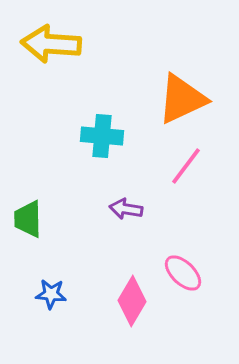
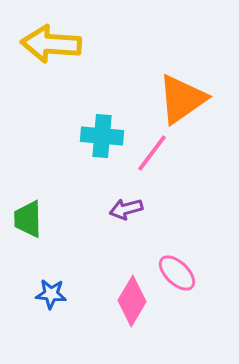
orange triangle: rotated 10 degrees counterclockwise
pink line: moved 34 px left, 13 px up
purple arrow: rotated 24 degrees counterclockwise
pink ellipse: moved 6 px left
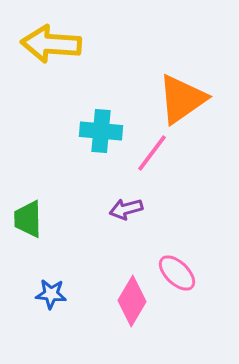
cyan cross: moved 1 px left, 5 px up
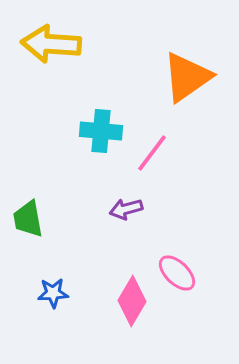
orange triangle: moved 5 px right, 22 px up
green trapezoid: rotated 9 degrees counterclockwise
blue star: moved 2 px right, 1 px up; rotated 8 degrees counterclockwise
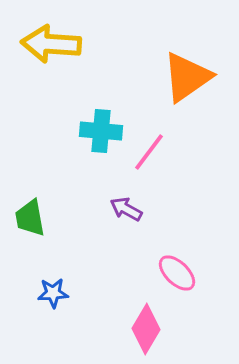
pink line: moved 3 px left, 1 px up
purple arrow: rotated 44 degrees clockwise
green trapezoid: moved 2 px right, 1 px up
pink diamond: moved 14 px right, 28 px down
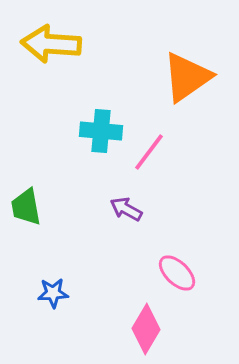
green trapezoid: moved 4 px left, 11 px up
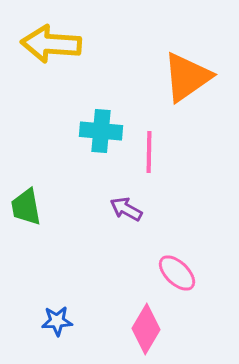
pink line: rotated 36 degrees counterclockwise
blue star: moved 4 px right, 28 px down
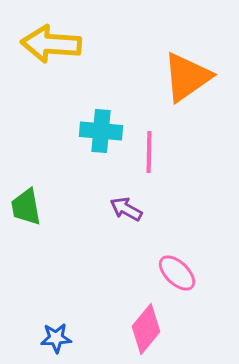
blue star: moved 1 px left, 17 px down
pink diamond: rotated 9 degrees clockwise
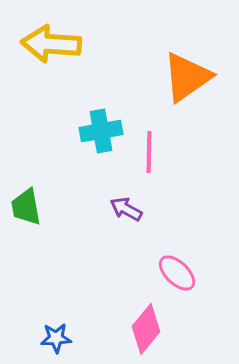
cyan cross: rotated 15 degrees counterclockwise
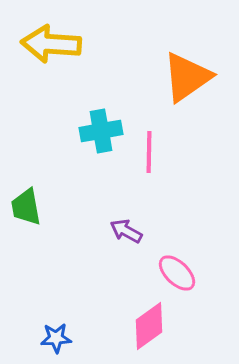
purple arrow: moved 22 px down
pink diamond: moved 3 px right, 3 px up; rotated 15 degrees clockwise
